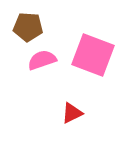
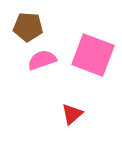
red triangle: moved 1 px down; rotated 15 degrees counterclockwise
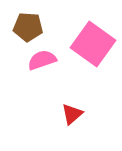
pink square: moved 11 px up; rotated 15 degrees clockwise
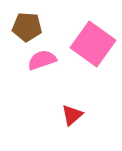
brown pentagon: moved 1 px left
red triangle: moved 1 px down
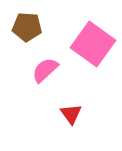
pink semicircle: moved 3 px right, 10 px down; rotated 24 degrees counterclockwise
red triangle: moved 1 px left, 1 px up; rotated 25 degrees counterclockwise
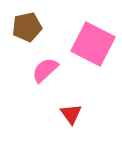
brown pentagon: rotated 16 degrees counterclockwise
pink square: rotated 9 degrees counterclockwise
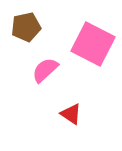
brown pentagon: moved 1 px left
red triangle: rotated 20 degrees counterclockwise
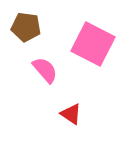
brown pentagon: rotated 20 degrees clockwise
pink semicircle: rotated 92 degrees clockwise
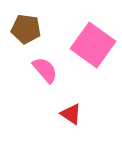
brown pentagon: moved 2 px down
pink square: moved 1 px down; rotated 9 degrees clockwise
